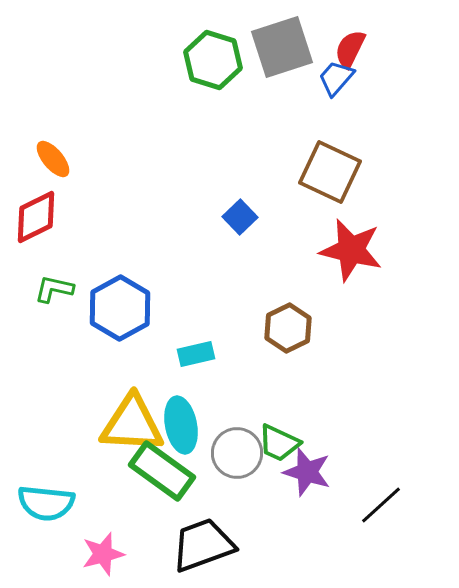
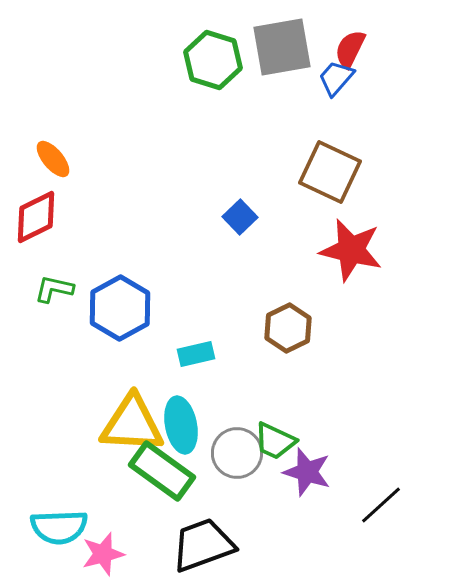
gray square: rotated 8 degrees clockwise
green trapezoid: moved 4 px left, 2 px up
cyan semicircle: moved 13 px right, 24 px down; rotated 8 degrees counterclockwise
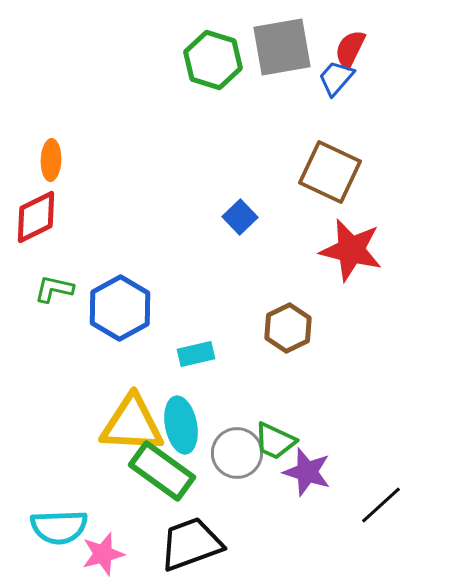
orange ellipse: moved 2 px left, 1 px down; rotated 42 degrees clockwise
black trapezoid: moved 12 px left, 1 px up
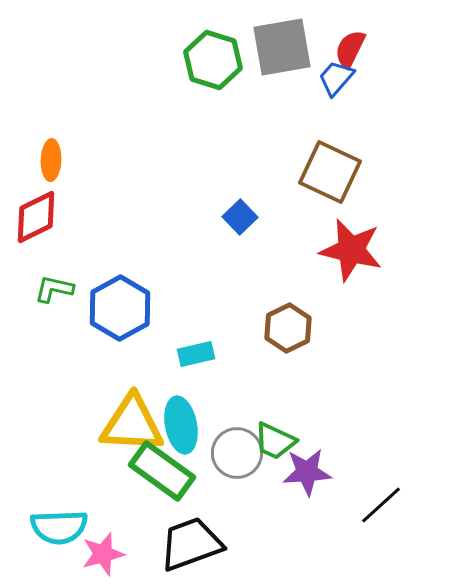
purple star: rotated 21 degrees counterclockwise
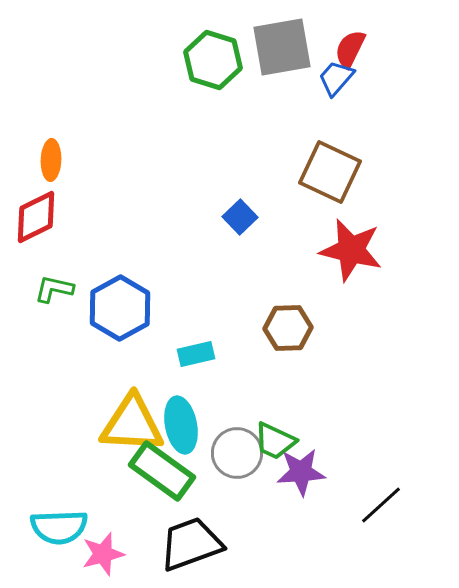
brown hexagon: rotated 24 degrees clockwise
purple star: moved 6 px left
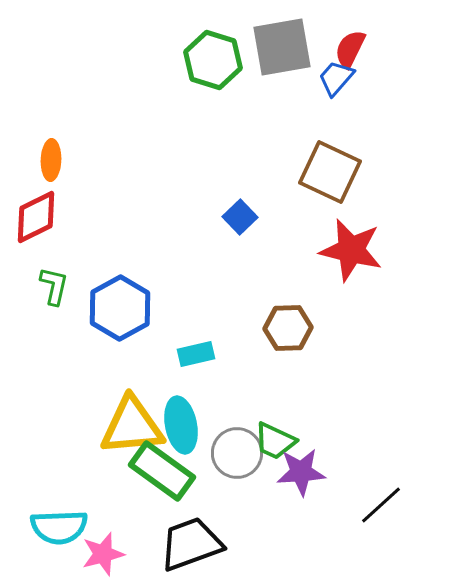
green L-shape: moved 3 px up; rotated 90 degrees clockwise
yellow triangle: moved 2 px down; rotated 8 degrees counterclockwise
